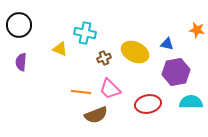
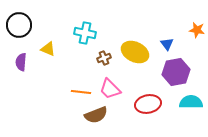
blue triangle: rotated 40 degrees clockwise
yellow triangle: moved 12 px left
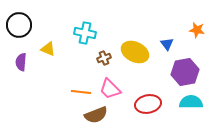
purple hexagon: moved 9 px right
